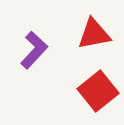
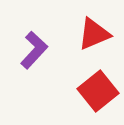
red triangle: rotated 12 degrees counterclockwise
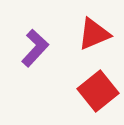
purple L-shape: moved 1 px right, 2 px up
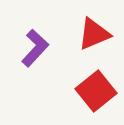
red square: moved 2 px left
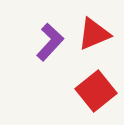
purple L-shape: moved 15 px right, 6 px up
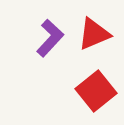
purple L-shape: moved 4 px up
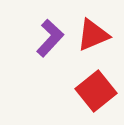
red triangle: moved 1 px left, 1 px down
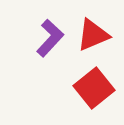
red square: moved 2 px left, 3 px up
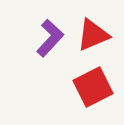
red square: moved 1 px left, 1 px up; rotated 12 degrees clockwise
